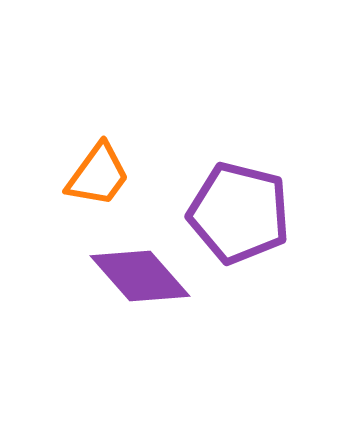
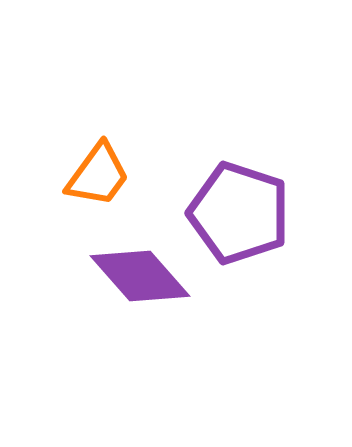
purple pentagon: rotated 4 degrees clockwise
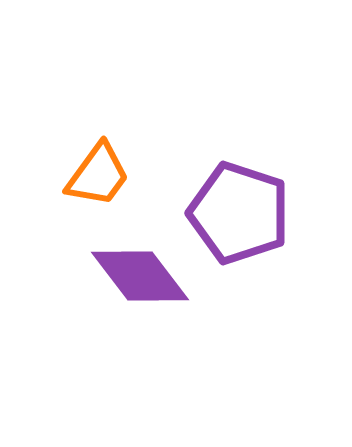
purple diamond: rotated 4 degrees clockwise
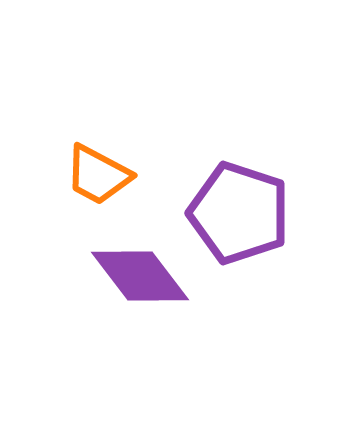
orange trapezoid: rotated 82 degrees clockwise
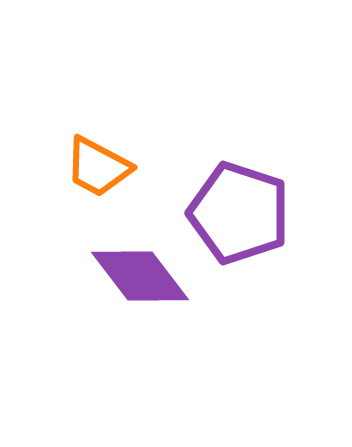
orange trapezoid: moved 8 px up
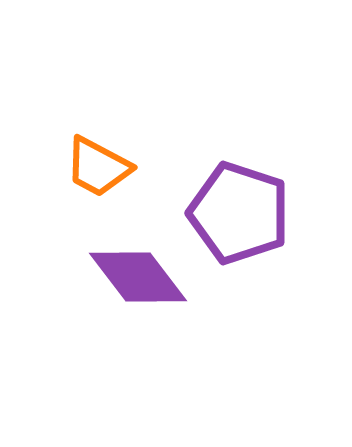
purple diamond: moved 2 px left, 1 px down
